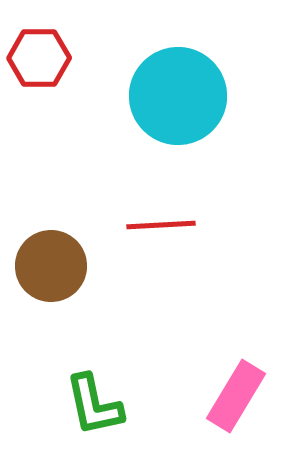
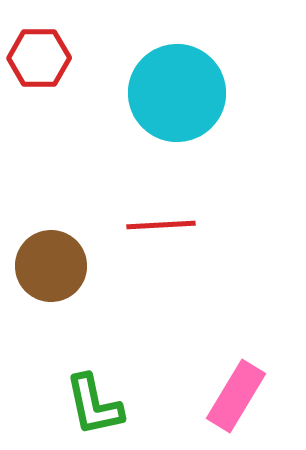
cyan circle: moved 1 px left, 3 px up
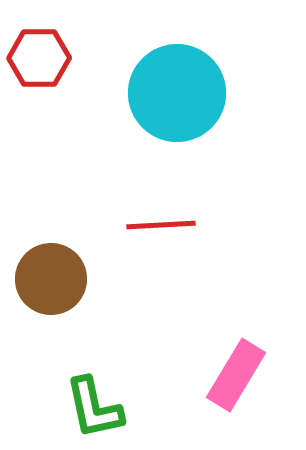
brown circle: moved 13 px down
pink rectangle: moved 21 px up
green L-shape: moved 3 px down
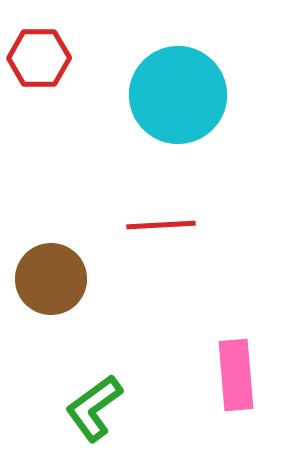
cyan circle: moved 1 px right, 2 px down
pink rectangle: rotated 36 degrees counterclockwise
green L-shape: rotated 66 degrees clockwise
